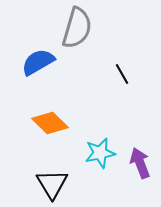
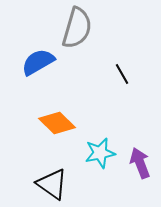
orange diamond: moved 7 px right
black triangle: rotated 24 degrees counterclockwise
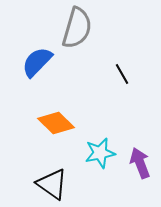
blue semicircle: moved 1 px left; rotated 16 degrees counterclockwise
orange diamond: moved 1 px left
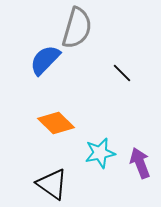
blue semicircle: moved 8 px right, 2 px up
black line: moved 1 px up; rotated 15 degrees counterclockwise
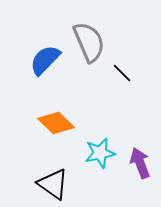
gray semicircle: moved 12 px right, 14 px down; rotated 39 degrees counterclockwise
black triangle: moved 1 px right
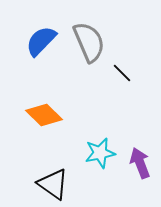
blue semicircle: moved 4 px left, 19 px up
orange diamond: moved 12 px left, 8 px up
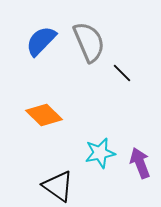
black triangle: moved 5 px right, 2 px down
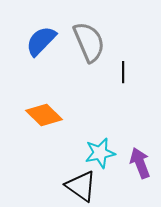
black line: moved 1 px right, 1 px up; rotated 45 degrees clockwise
black triangle: moved 23 px right
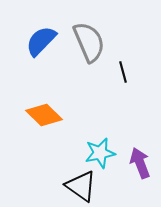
black line: rotated 15 degrees counterclockwise
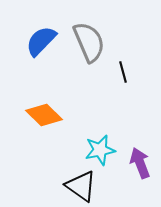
cyan star: moved 3 px up
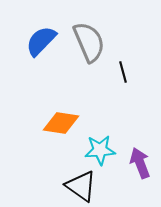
orange diamond: moved 17 px right, 8 px down; rotated 36 degrees counterclockwise
cyan star: rotated 8 degrees clockwise
